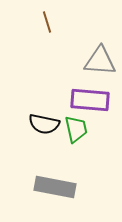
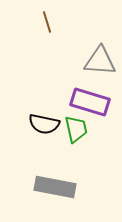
purple rectangle: moved 2 px down; rotated 12 degrees clockwise
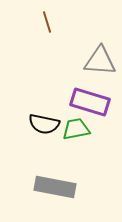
green trapezoid: rotated 88 degrees counterclockwise
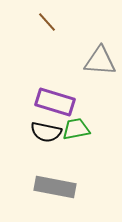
brown line: rotated 25 degrees counterclockwise
purple rectangle: moved 35 px left
black semicircle: moved 2 px right, 8 px down
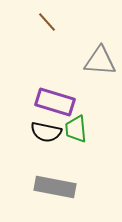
green trapezoid: rotated 84 degrees counterclockwise
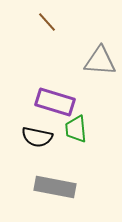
black semicircle: moved 9 px left, 5 px down
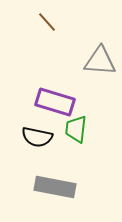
green trapezoid: rotated 12 degrees clockwise
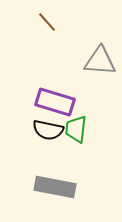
black semicircle: moved 11 px right, 7 px up
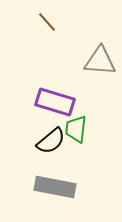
black semicircle: moved 3 px right, 11 px down; rotated 52 degrees counterclockwise
